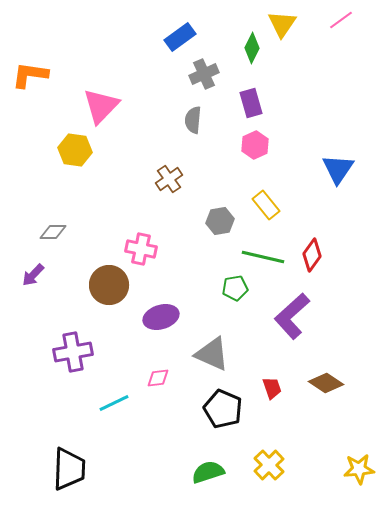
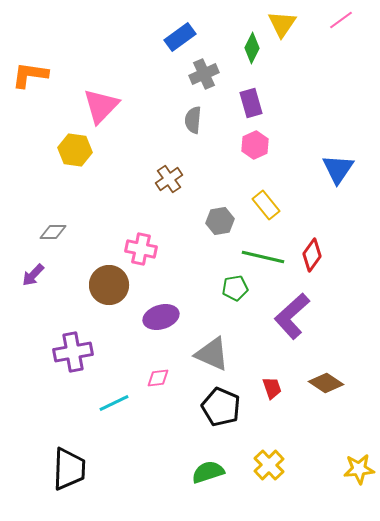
black pentagon: moved 2 px left, 2 px up
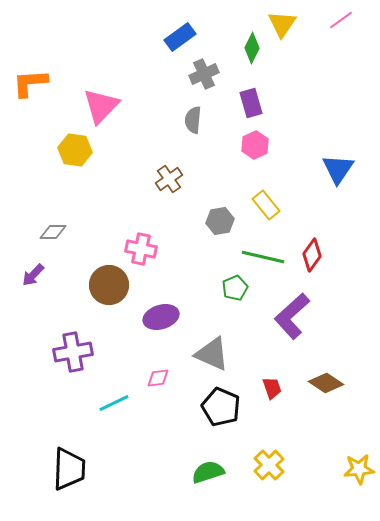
orange L-shape: moved 8 px down; rotated 12 degrees counterclockwise
green pentagon: rotated 15 degrees counterclockwise
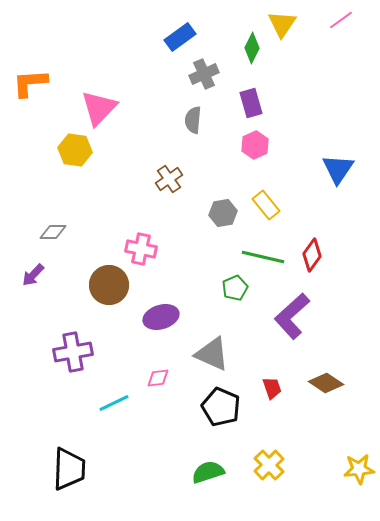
pink triangle: moved 2 px left, 2 px down
gray hexagon: moved 3 px right, 8 px up
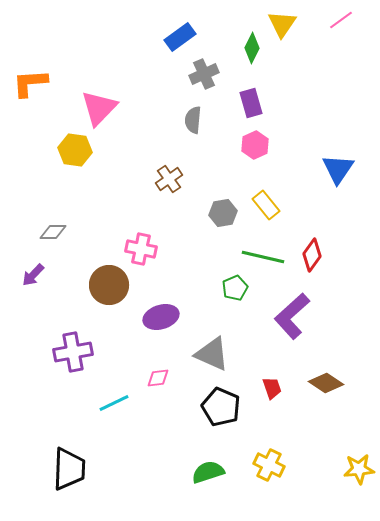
yellow cross: rotated 20 degrees counterclockwise
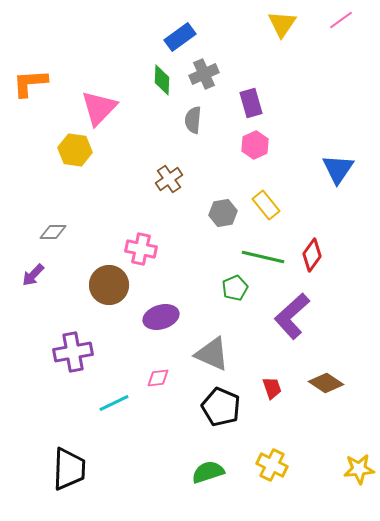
green diamond: moved 90 px left, 32 px down; rotated 24 degrees counterclockwise
yellow cross: moved 3 px right
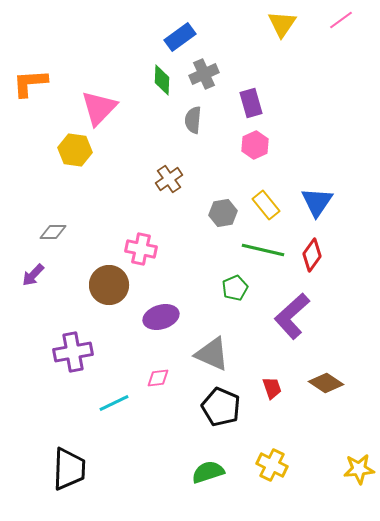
blue triangle: moved 21 px left, 33 px down
green line: moved 7 px up
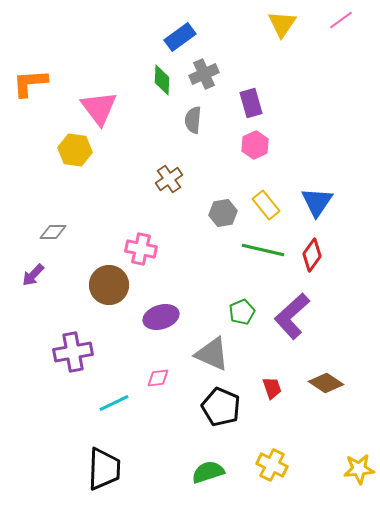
pink triangle: rotated 21 degrees counterclockwise
green pentagon: moved 7 px right, 24 px down
black trapezoid: moved 35 px right
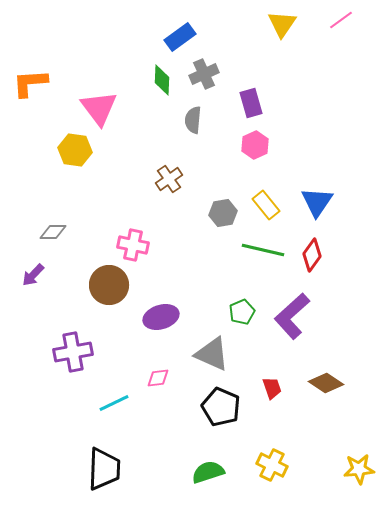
pink cross: moved 8 px left, 4 px up
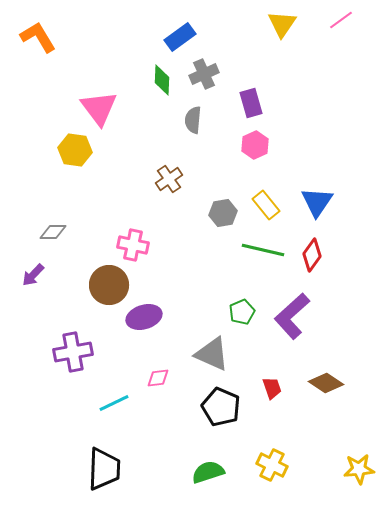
orange L-shape: moved 8 px right, 46 px up; rotated 63 degrees clockwise
purple ellipse: moved 17 px left
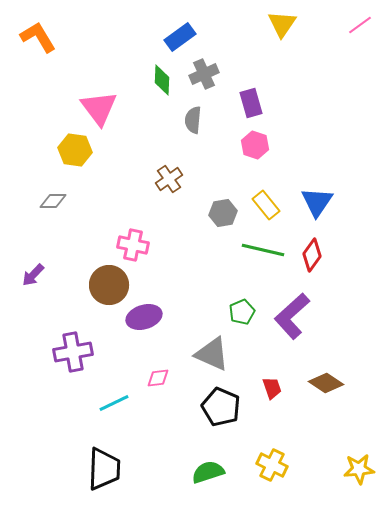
pink line: moved 19 px right, 5 px down
pink hexagon: rotated 16 degrees counterclockwise
gray diamond: moved 31 px up
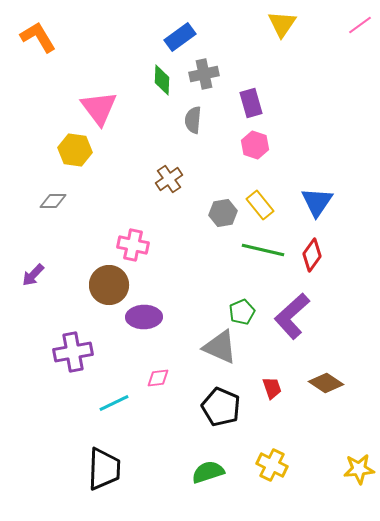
gray cross: rotated 12 degrees clockwise
yellow rectangle: moved 6 px left
purple ellipse: rotated 16 degrees clockwise
gray triangle: moved 8 px right, 7 px up
